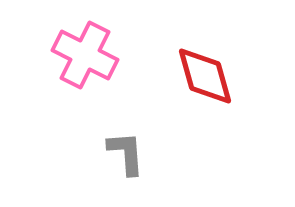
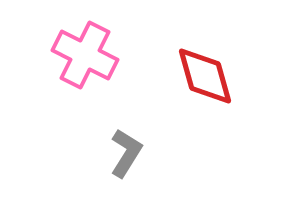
gray L-shape: rotated 36 degrees clockwise
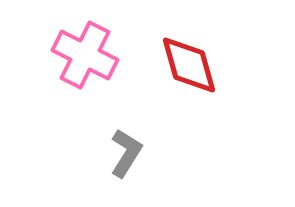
red diamond: moved 16 px left, 11 px up
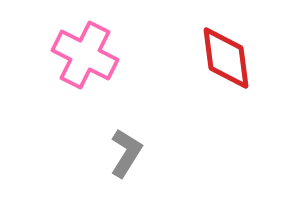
red diamond: moved 37 px right, 7 px up; rotated 8 degrees clockwise
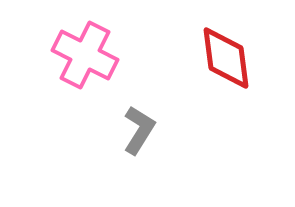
gray L-shape: moved 13 px right, 23 px up
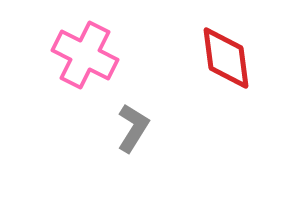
gray L-shape: moved 6 px left, 2 px up
